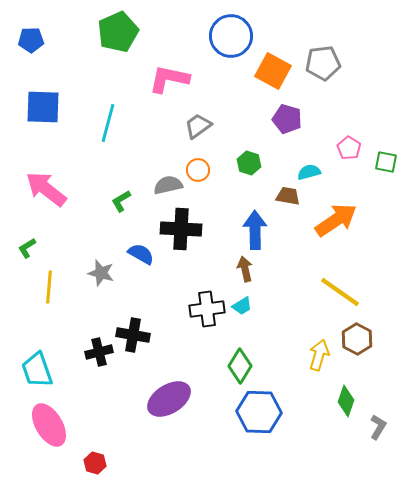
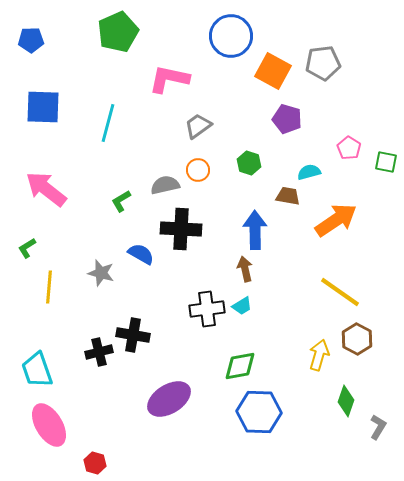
gray semicircle at (168, 185): moved 3 px left
green diamond at (240, 366): rotated 48 degrees clockwise
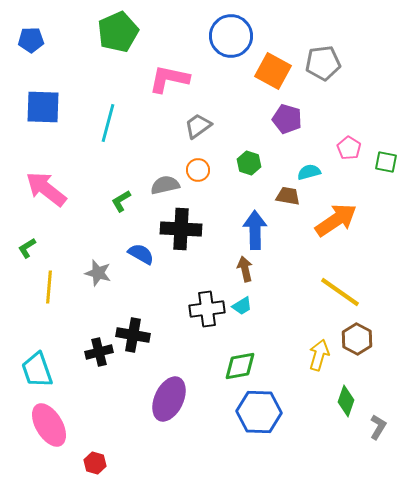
gray star at (101, 273): moved 3 px left
purple ellipse at (169, 399): rotated 33 degrees counterclockwise
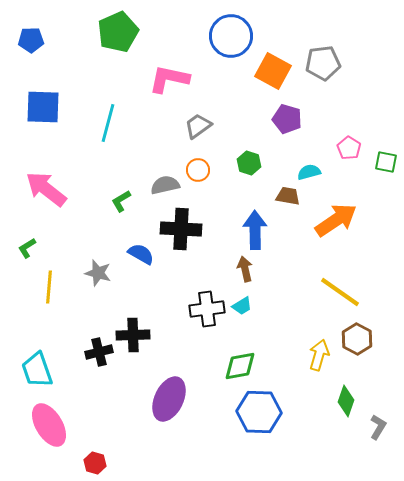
black cross at (133, 335): rotated 12 degrees counterclockwise
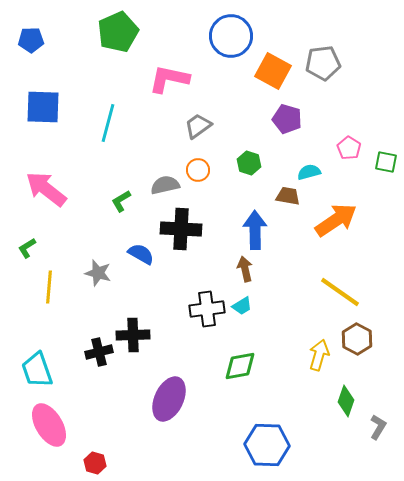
blue hexagon at (259, 412): moved 8 px right, 33 px down
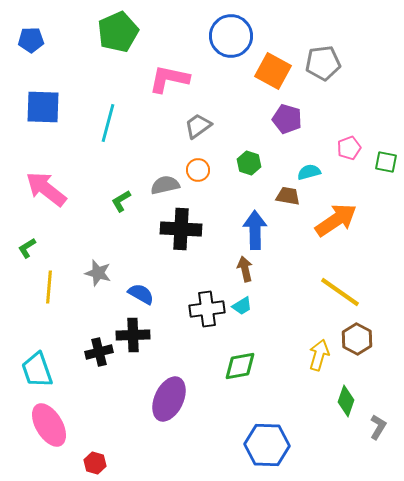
pink pentagon at (349, 148): rotated 20 degrees clockwise
blue semicircle at (141, 254): moved 40 px down
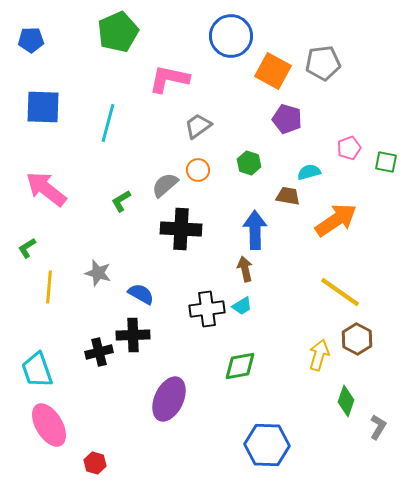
gray semicircle at (165, 185): rotated 28 degrees counterclockwise
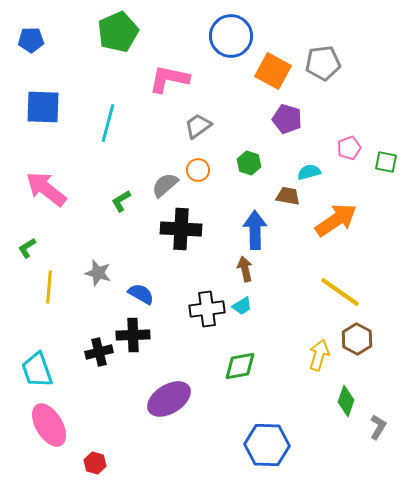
purple ellipse at (169, 399): rotated 33 degrees clockwise
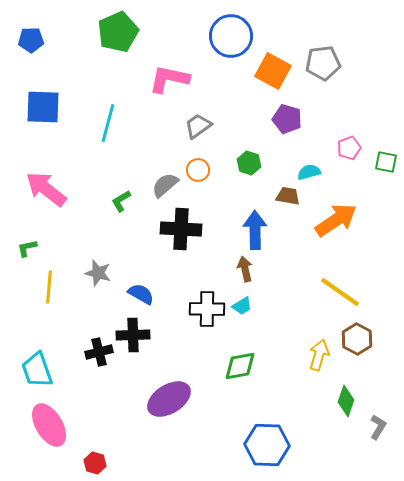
green L-shape at (27, 248): rotated 20 degrees clockwise
black cross at (207, 309): rotated 8 degrees clockwise
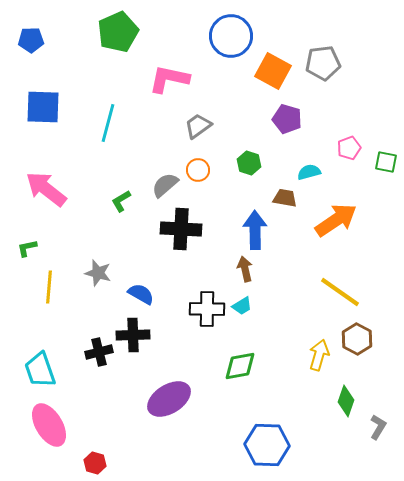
brown trapezoid at (288, 196): moved 3 px left, 2 px down
cyan trapezoid at (37, 370): moved 3 px right
